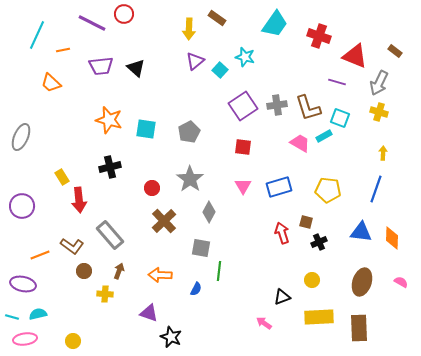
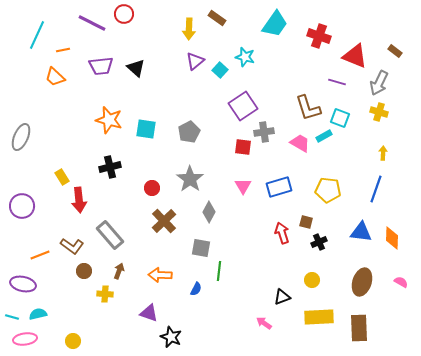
orange trapezoid at (51, 83): moved 4 px right, 6 px up
gray cross at (277, 105): moved 13 px left, 27 px down
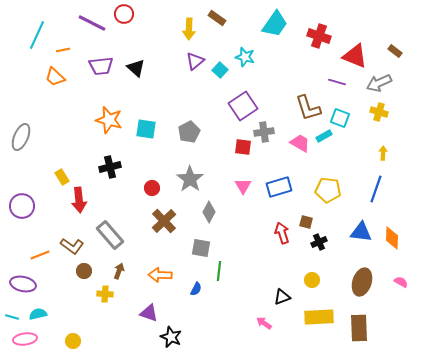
gray arrow at (379, 83): rotated 40 degrees clockwise
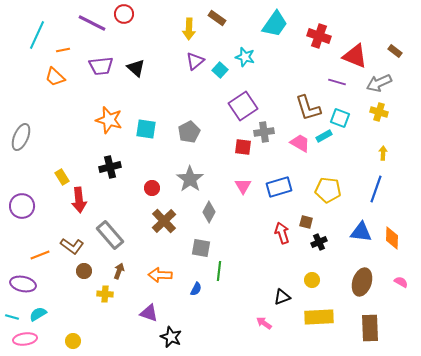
cyan semicircle at (38, 314): rotated 18 degrees counterclockwise
brown rectangle at (359, 328): moved 11 px right
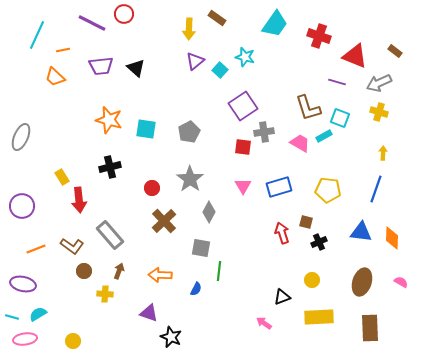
orange line at (40, 255): moved 4 px left, 6 px up
